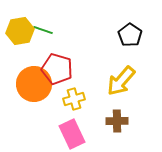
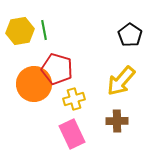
green line: moved 1 px right; rotated 60 degrees clockwise
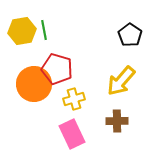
yellow hexagon: moved 2 px right
